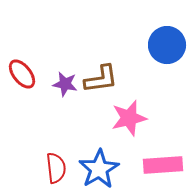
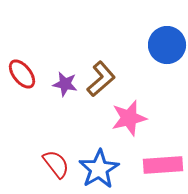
brown L-shape: rotated 33 degrees counterclockwise
red semicircle: moved 4 px up; rotated 32 degrees counterclockwise
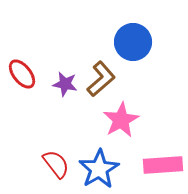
blue circle: moved 34 px left, 3 px up
pink star: moved 8 px left, 2 px down; rotated 15 degrees counterclockwise
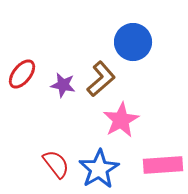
red ellipse: rotated 76 degrees clockwise
purple star: moved 2 px left, 1 px down
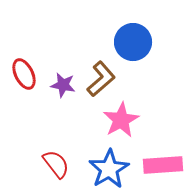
red ellipse: moved 2 px right; rotated 64 degrees counterclockwise
blue star: moved 10 px right
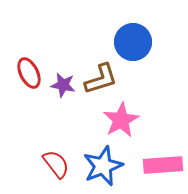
red ellipse: moved 5 px right, 1 px up
brown L-shape: rotated 24 degrees clockwise
blue star: moved 6 px left, 3 px up; rotated 9 degrees clockwise
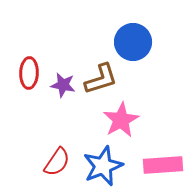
red ellipse: rotated 28 degrees clockwise
red semicircle: moved 1 px right, 2 px up; rotated 72 degrees clockwise
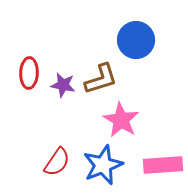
blue circle: moved 3 px right, 2 px up
pink star: rotated 12 degrees counterclockwise
blue star: moved 1 px up
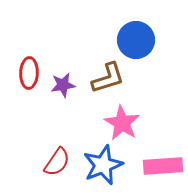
brown L-shape: moved 7 px right, 1 px up
purple star: rotated 20 degrees counterclockwise
pink star: moved 1 px right, 3 px down
pink rectangle: moved 1 px down
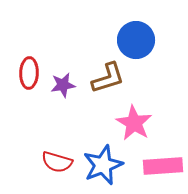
pink star: moved 12 px right
red semicircle: rotated 72 degrees clockwise
